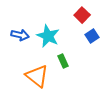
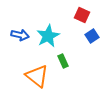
red square: rotated 21 degrees counterclockwise
cyan star: rotated 20 degrees clockwise
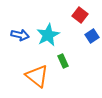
red square: moved 2 px left; rotated 14 degrees clockwise
cyan star: moved 1 px up
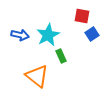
red square: moved 2 px right, 1 px down; rotated 28 degrees counterclockwise
blue square: moved 2 px up
green rectangle: moved 2 px left, 5 px up
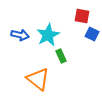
blue square: rotated 32 degrees counterclockwise
orange triangle: moved 1 px right, 3 px down
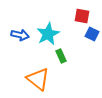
cyan star: moved 1 px up
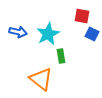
blue arrow: moved 2 px left, 3 px up
green rectangle: rotated 16 degrees clockwise
orange triangle: moved 3 px right
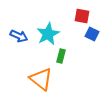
blue arrow: moved 1 px right, 4 px down; rotated 12 degrees clockwise
green rectangle: rotated 24 degrees clockwise
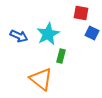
red square: moved 1 px left, 3 px up
blue square: moved 1 px up
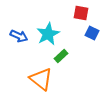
green rectangle: rotated 32 degrees clockwise
